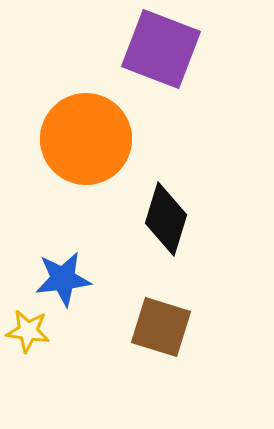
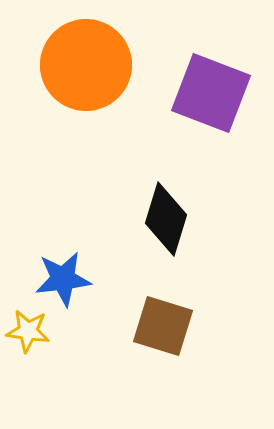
purple square: moved 50 px right, 44 px down
orange circle: moved 74 px up
brown square: moved 2 px right, 1 px up
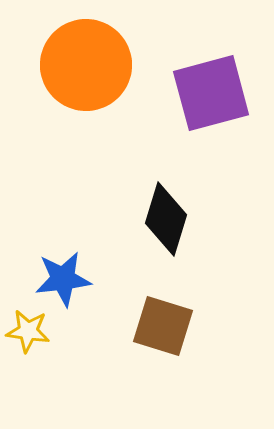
purple square: rotated 36 degrees counterclockwise
